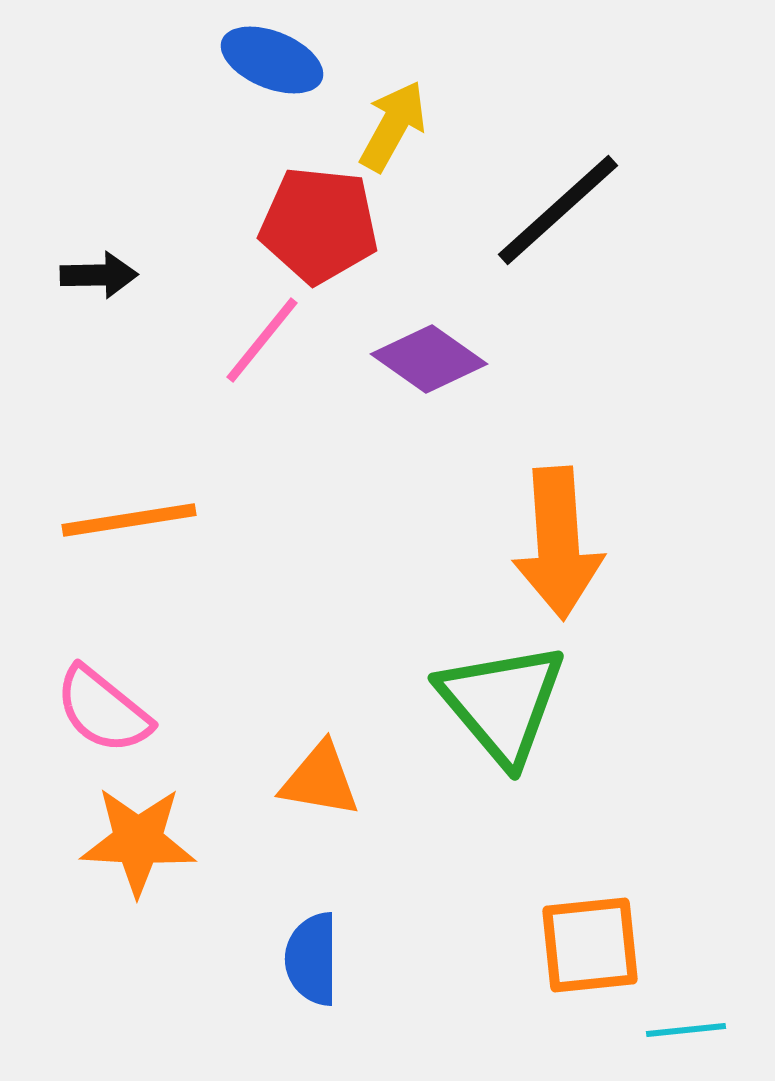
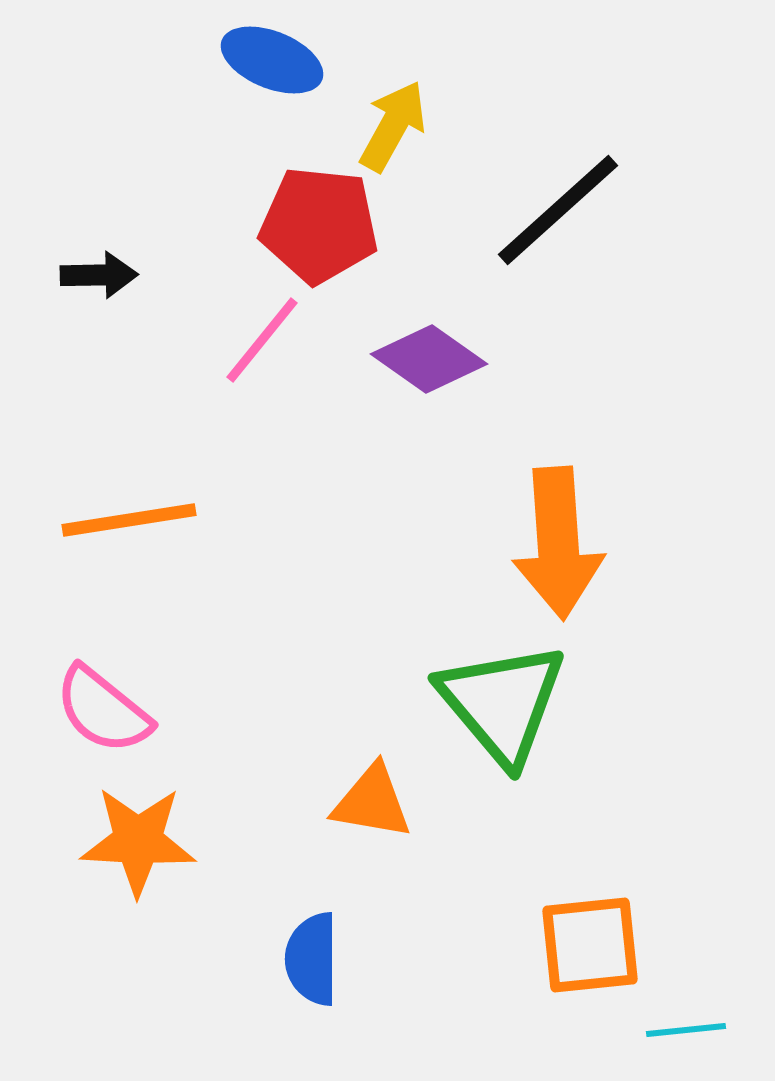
orange triangle: moved 52 px right, 22 px down
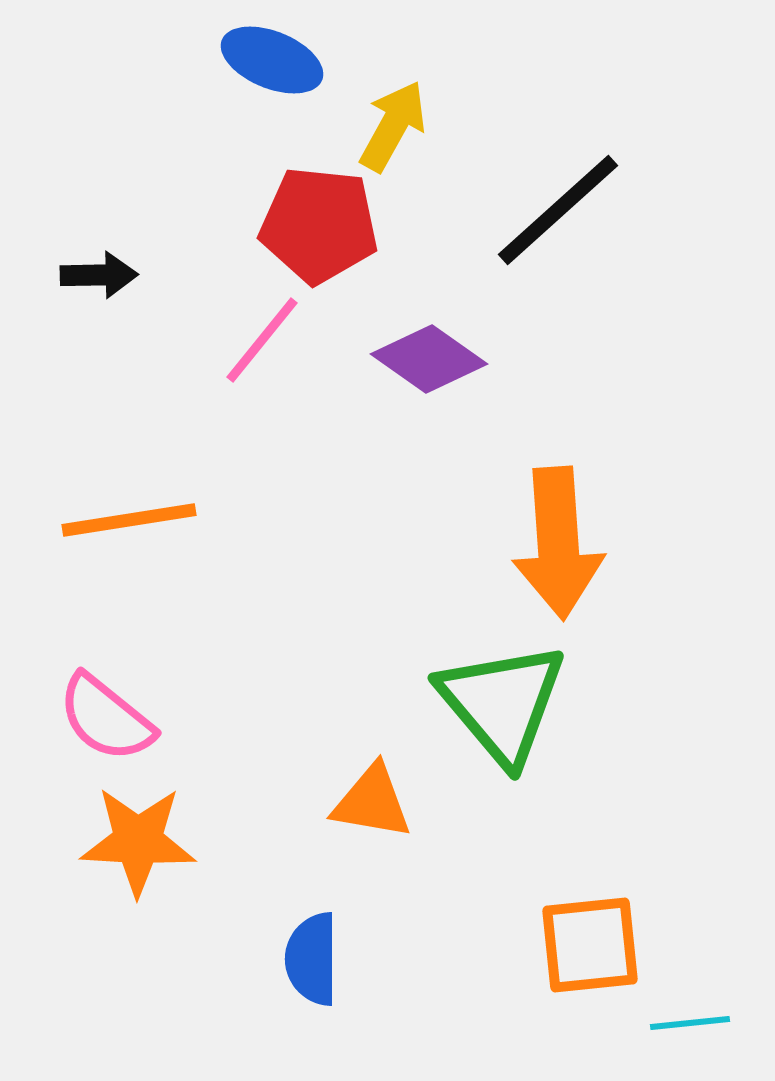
pink semicircle: moved 3 px right, 8 px down
cyan line: moved 4 px right, 7 px up
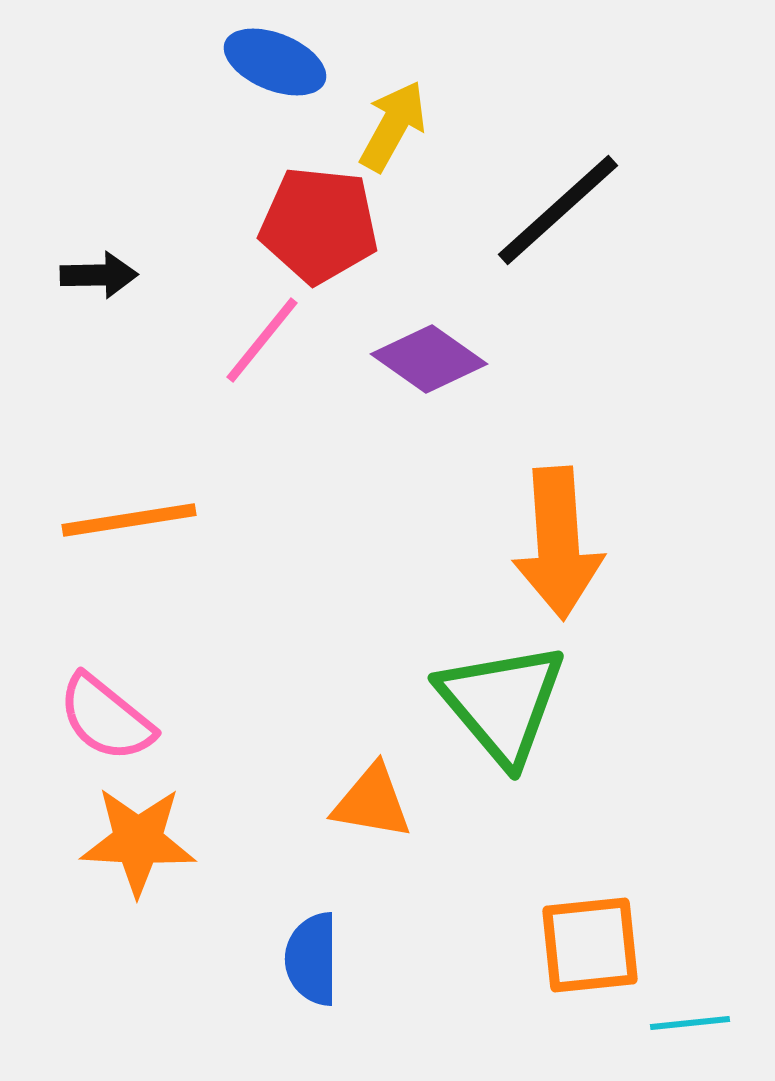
blue ellipse: moved 3 px right, 2 px down
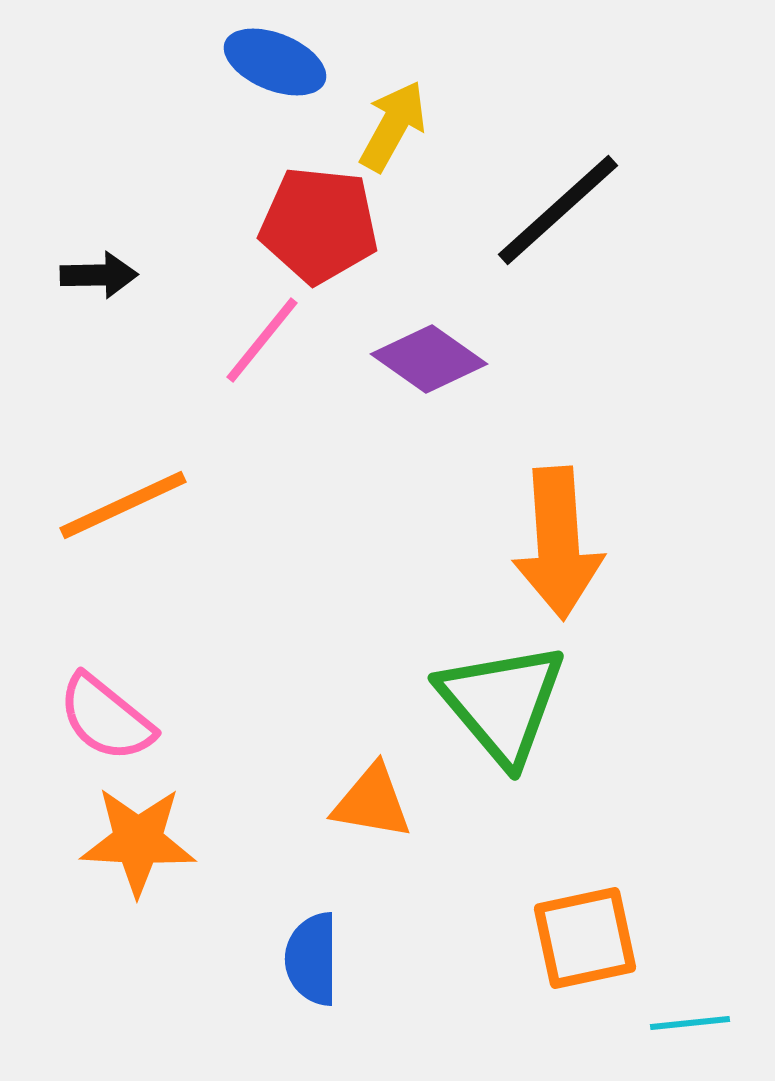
orange line: moved 6 px left, 15 px up; rotated 16 degrees counterclockwise
orange square: moved 5 px left, 7 px up; rotated 6 degrees counterclockwise
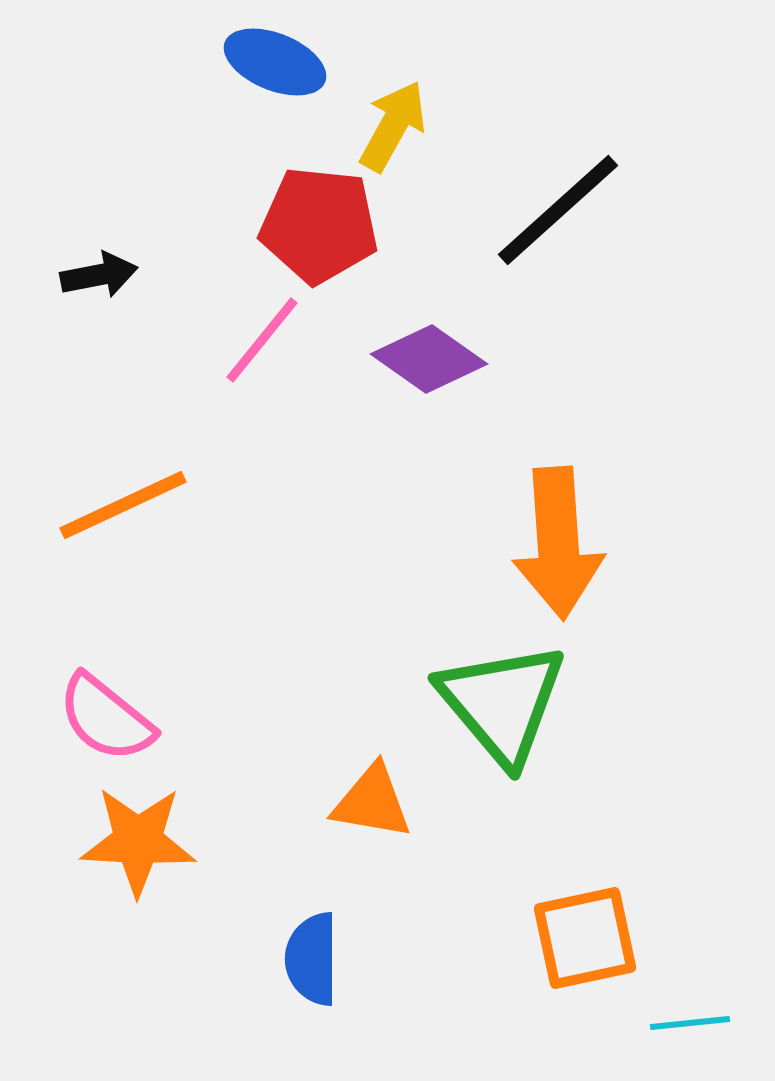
black arrow: rotated 10 degrees counterclockwise
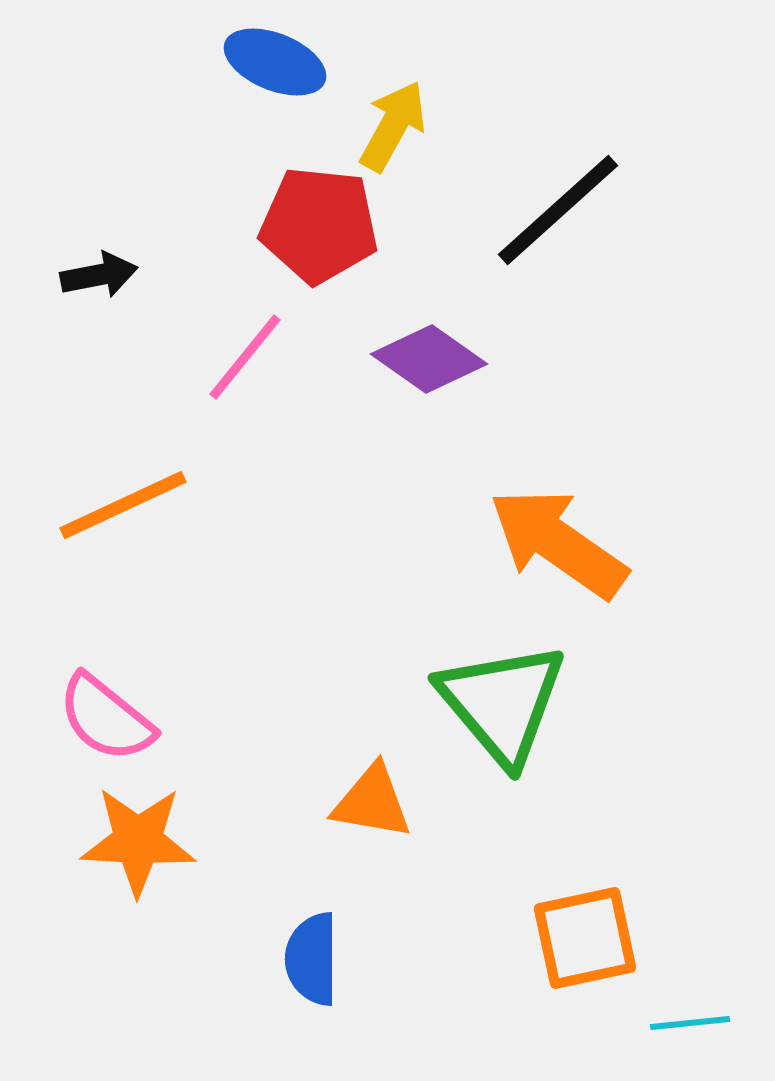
pink line: moved 17 px left, 17 px down
orange arrow: rotated 129 degrees clockwise
